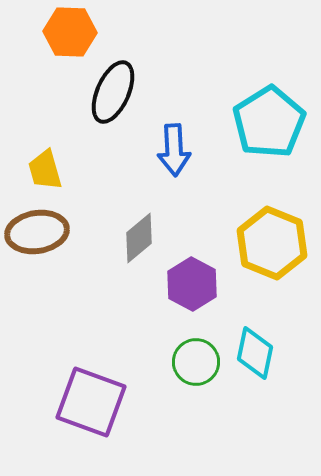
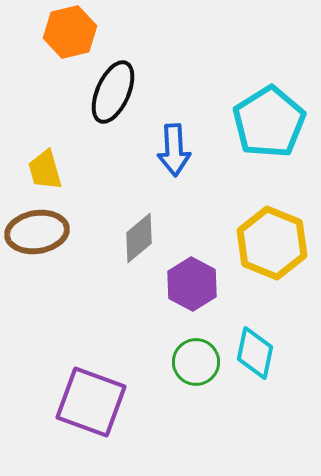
orange hexagon: rotated 15 degrees counterclockwise
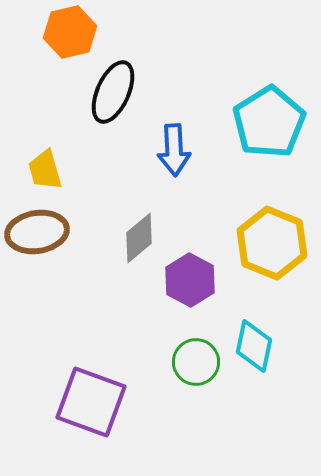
purple hexagon: moved 2 px left, 4 px up
cyan diamond: moved 1 px left, 7 px up
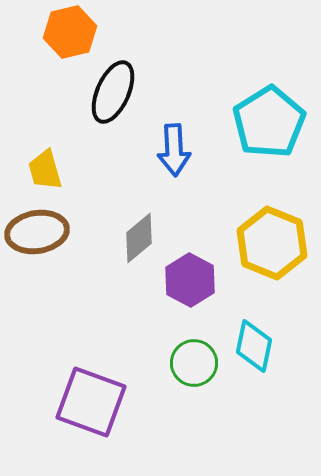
green circle: moved 2 px left, 1 px down
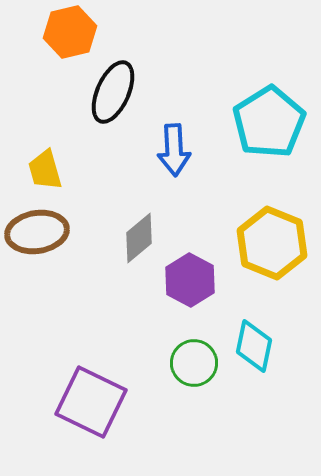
purple square: rotated 6 degrees clockwise
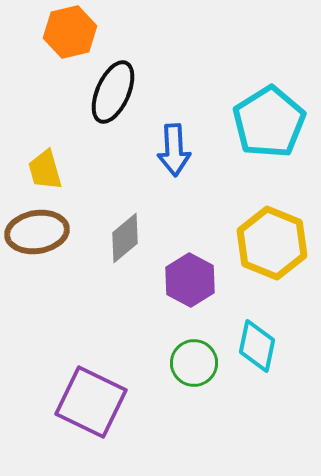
gray diamond: moved 14 px left
cyan diamond: moved 3 px right
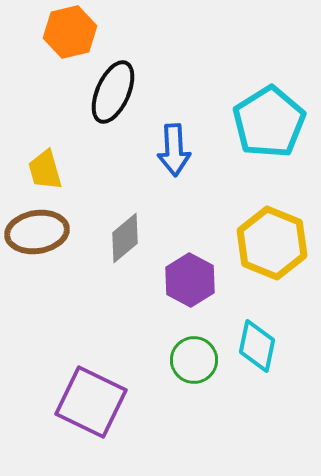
green circle: moved 3 px up
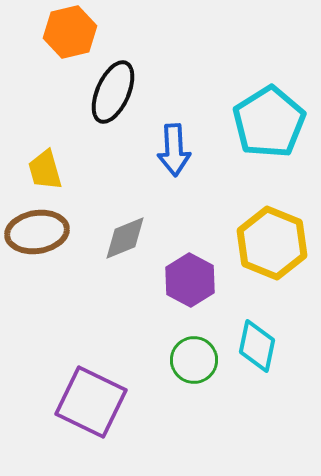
gray diamond: rotated 18 degrees clockwise
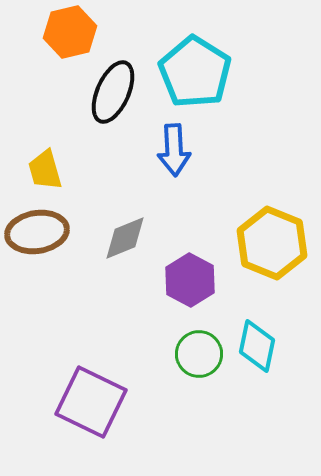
cyan pentagon: moved 74 px left, 50 px up; rotated 8 degrees counterclockwise
green circle: moved 5 px right, 6 px up
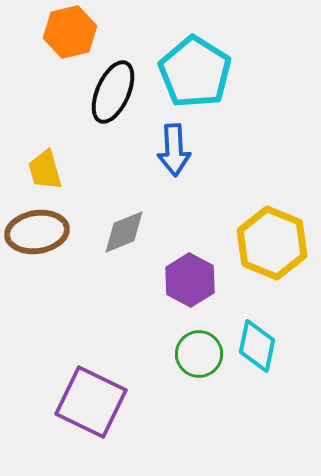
gray diamond: moved 1 px left, 6 px up
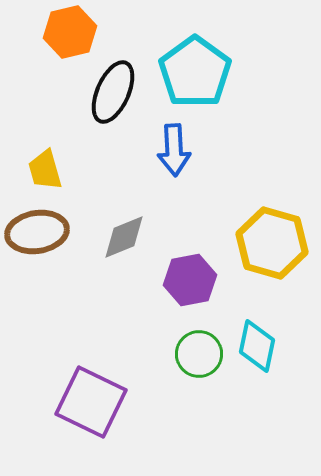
cyan pentagon: rotated 4 degrees clockwise
gray diamond: moved 5 px down
yellow hexagon: rotated 6 degrees counterclockwise
purple hexagon: rotated 21 degrees clockwise
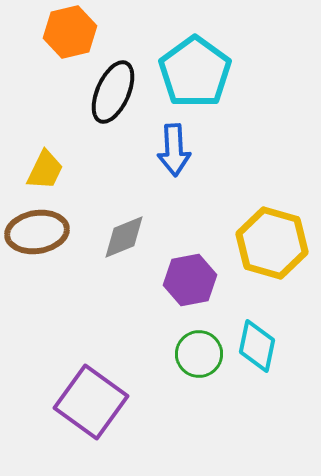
yellow trapezoid: rotated 138 degrees counterclockwise
purple square: rotated 10 degrees clockwise
